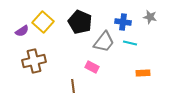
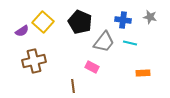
blue cross: moved 2 px up
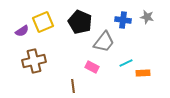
gray star: moved 3 px left
yellow square: rotated 25 degrees clockwise
cyan line: moved 4 px left, 20 px down; rotated 40 degrees counterclockwise
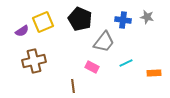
black pentagon: moved 3 px up
orange rectangle: moved 11 px right
